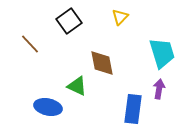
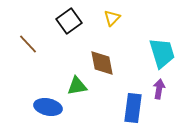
yellow triangle: moved 8 px left, 1 px down
brown line: moved 2 px left
green triangle: rotated 35 degrees counterclockwise
blue rectangle: moved 1 px up
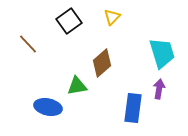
yellow triangle: moved 1 px up
brown diamond: rotated 60 degrees clockwise
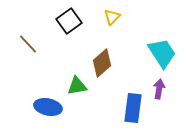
cyan trapezoid: rotated 16 degrees counterclockwise
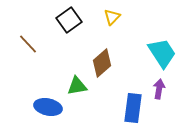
black square: moved 1 px up
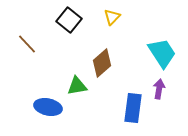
black square: rotated 15 degrees counterclockwise
brown line: moved 1 px left
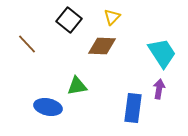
brown diamond: moved 17 px up; rotated 44 degrees clockwise
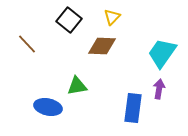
cyan trapezoid: rotated 112 degrees counterclockwise
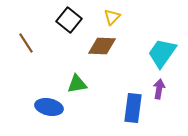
brown line: moved 1 px left, 1 px up; rotated 10 degrees clockwise
green triangle: moved 2 px up
blue ellipse: moved 1 px right
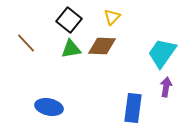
brown line: rotated 10 degrees counterclockwise
green triangle: moved 6 px left, 35 px up
purple arrow: moved 7 px right, 2 px up
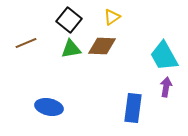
yellow triangle: rotated 12 degrees clockwise
brown line: rotated 70 degrees counterclockwise
cyan trapezoid: moved 2 px right, 3 px down; rotated 64 degrees counterclockwise
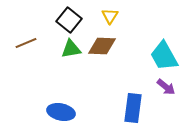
yellow triangle: moved 2 px left, 1 px up; rotated 24 degrees counterclockwise
purple arrow: rotated 120 degrees clockwise
blue ellipse: moved 12 px right, 5 px down
